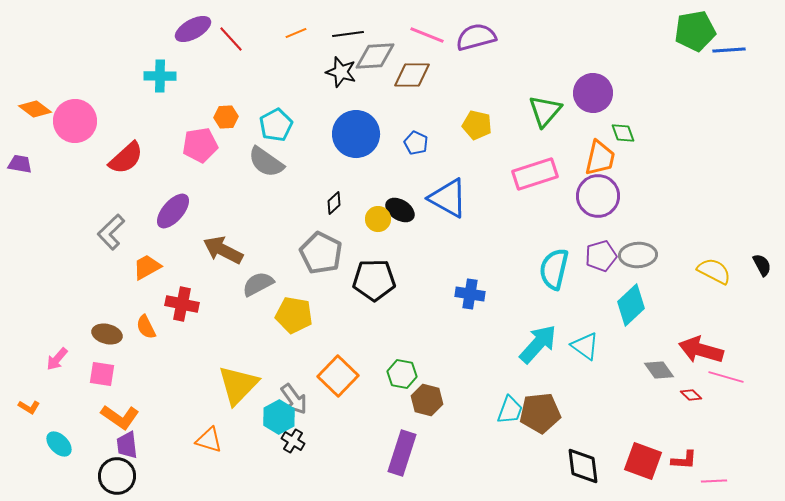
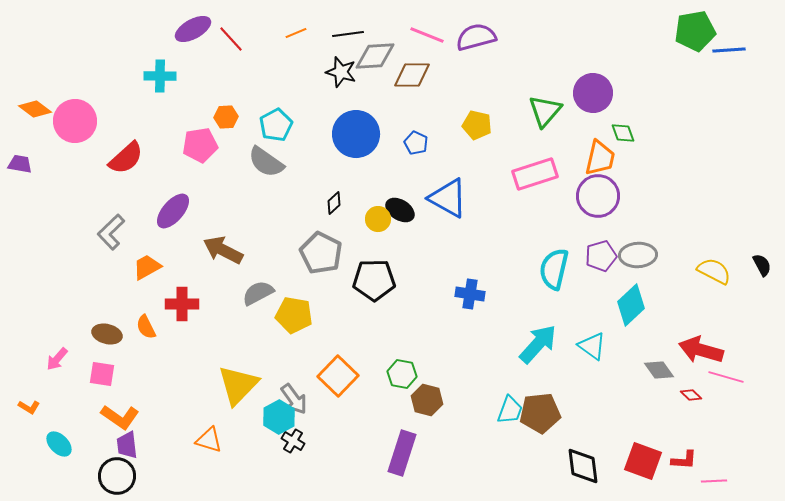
gray semicircle at (258, 284): moved 9 px down
red cross at (182, 304): rotated 12 degrees counterclockwise
cyan triangle at (585, 346): moved 7 px right
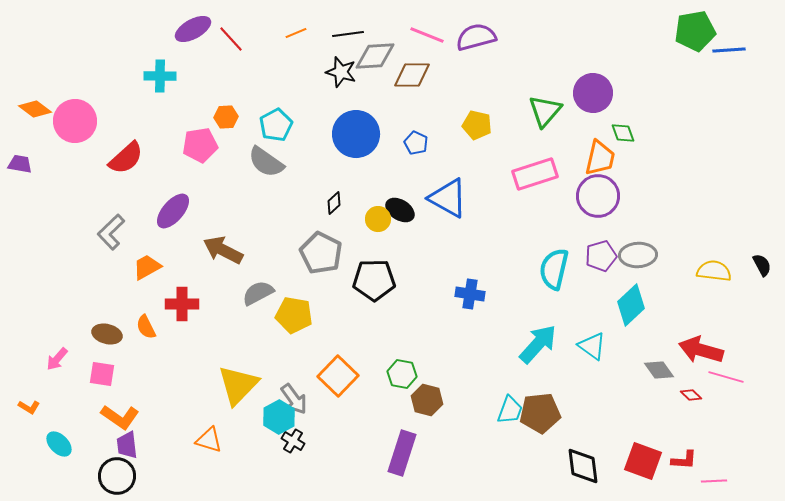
yellow semicircle at (714, 271): rotated 20 degrees counterclockwise
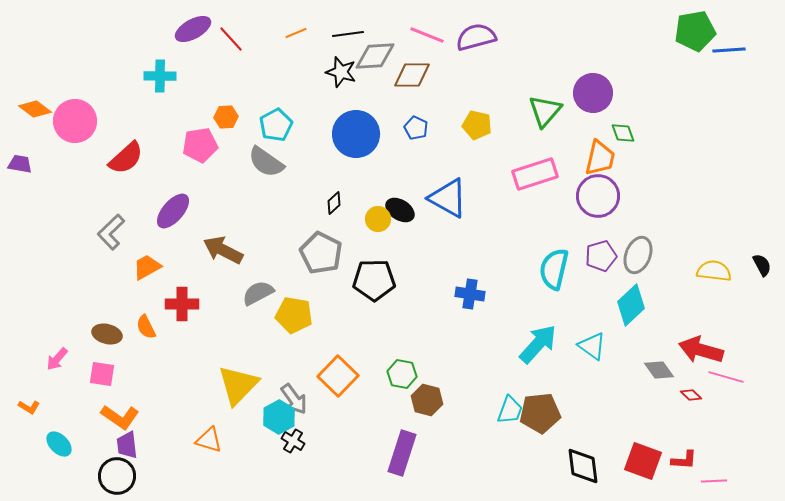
blue pentagon at (416, 143): moved 15 px up
gray ellipse at (638, 255): rotated 66 degrees counterclockwise
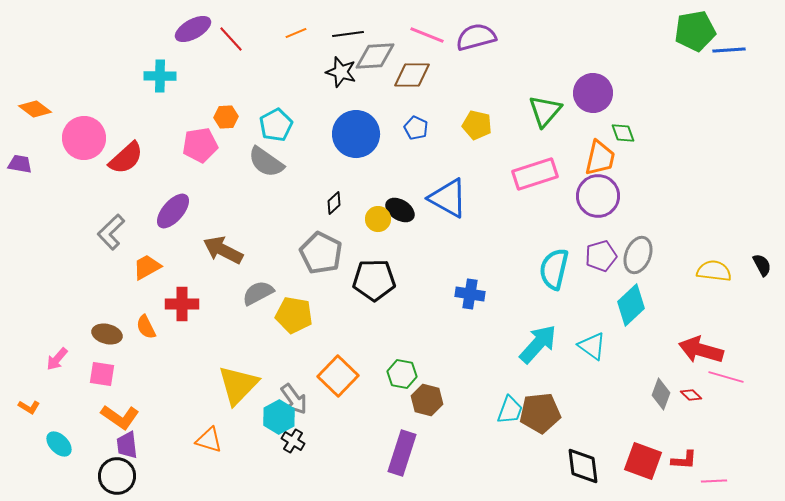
pink circle at (75, 121): moved 9 px right, 17 px down
gray diamond at (659, 370): moved 2 px right, 24 px down; rotated 56 degrees clockwise
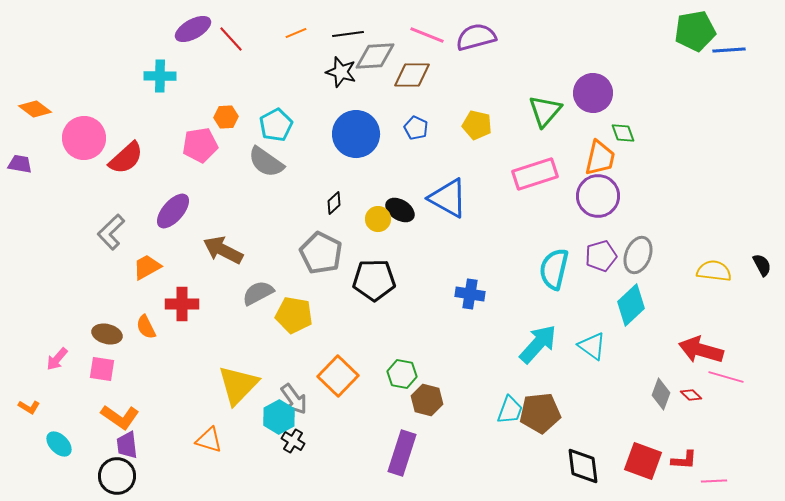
pink square at (102, 374): moved 5 px up
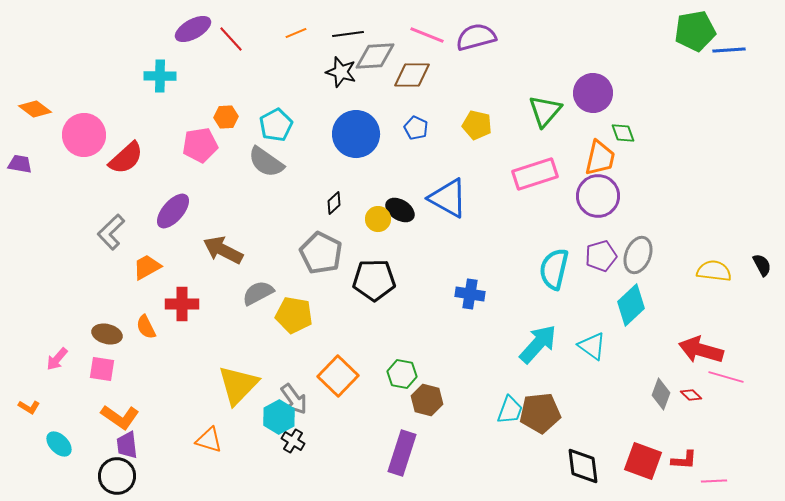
pink circle at (84, 138): moved 3 px up
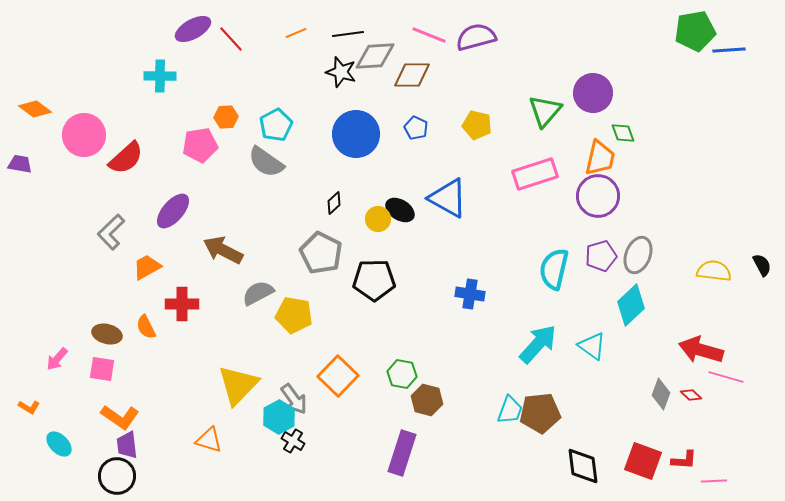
pink line at (427, 35): moved 2 px right
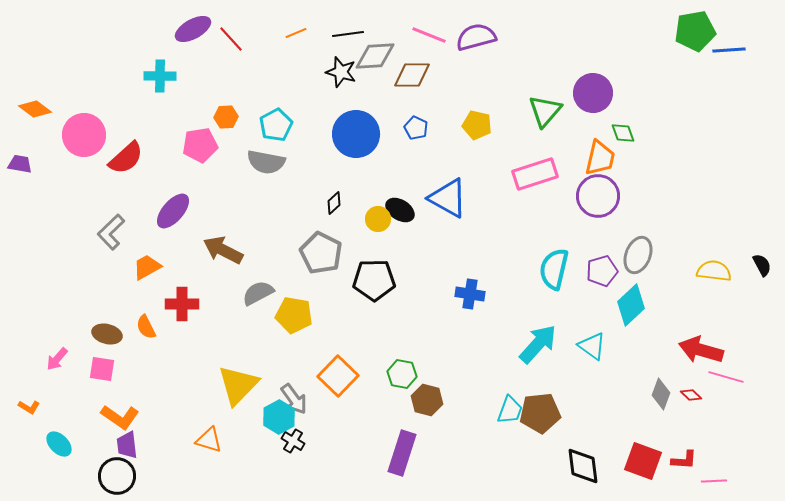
gray semicircle at (266, 162): rotated 24 degrees counterclockwise
purple pentagon at (601, 256): moved 1 px right, 15 px down
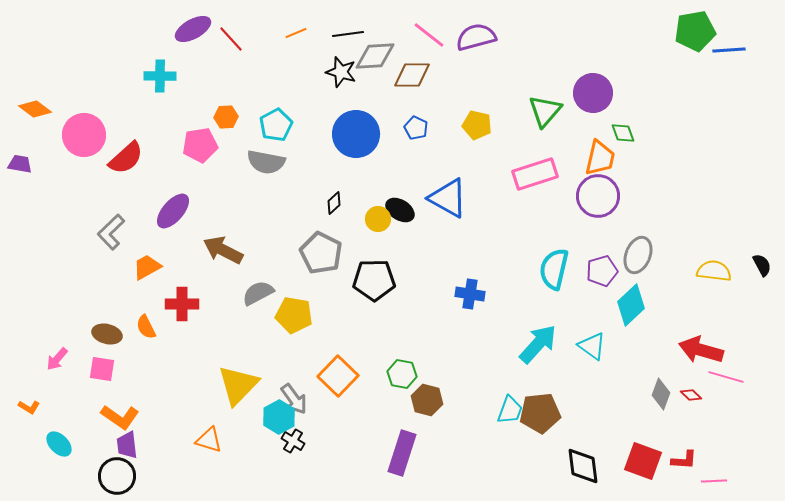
pink line at (429, 35): rotated 16 degrees clockwise
